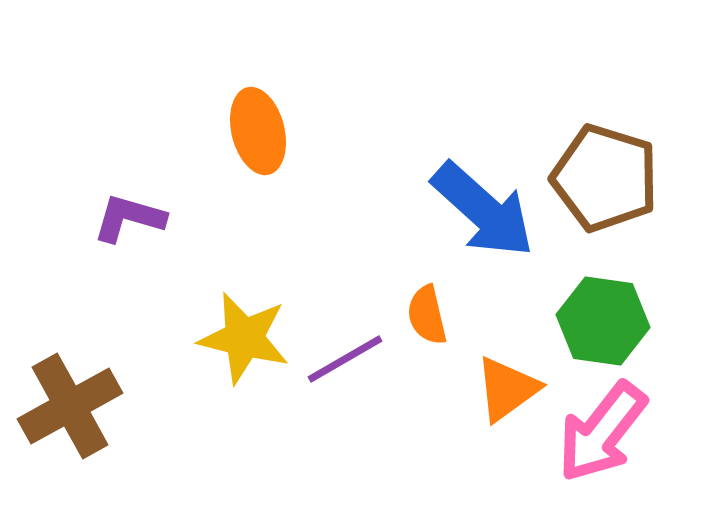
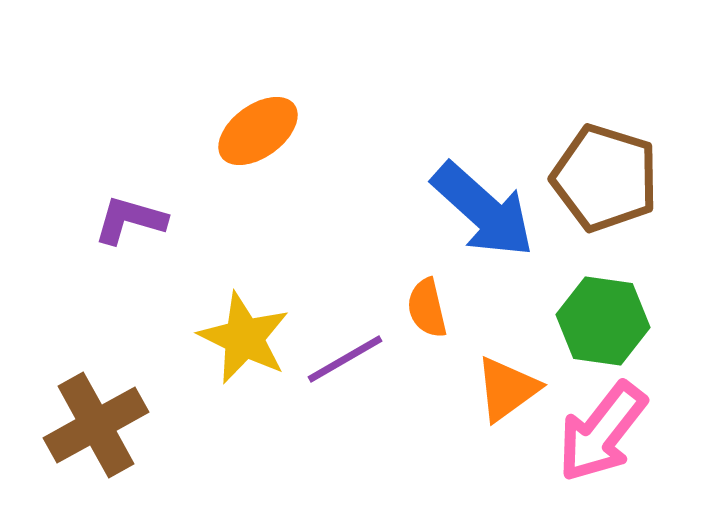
orange ellipse: rotated 68 degrees clockwise
purple L-shape: moved 1 px right, 2 px down
orange semicircle: moved 7 px up
yellow star: rotated 12 degrees clockwise
brown cross: moved 26 px right, 19 px down
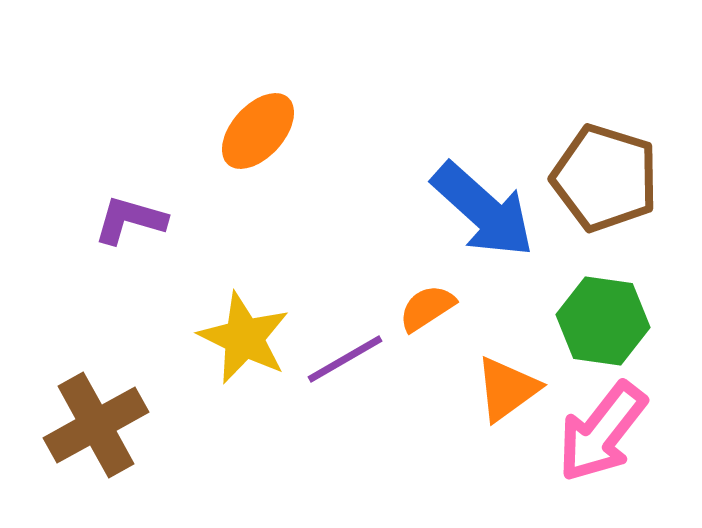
orange ellipse: rotated 12 degrees counterclockwise
orange semicircle: rotated 70 degrees clockwise
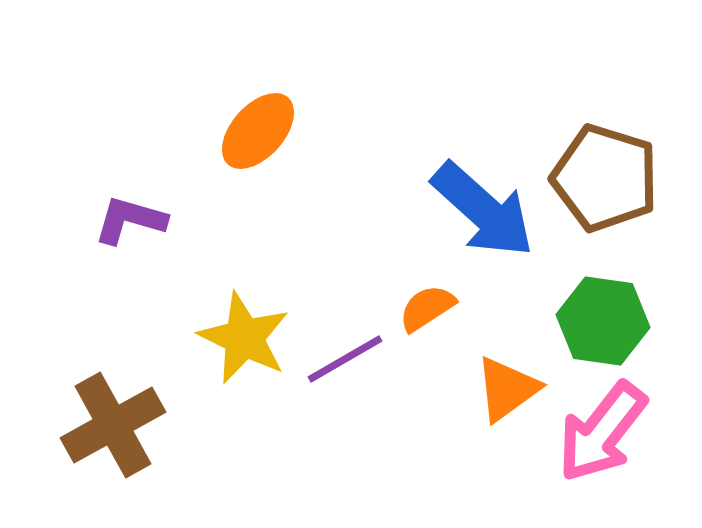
brown cross: moved 17 px right
